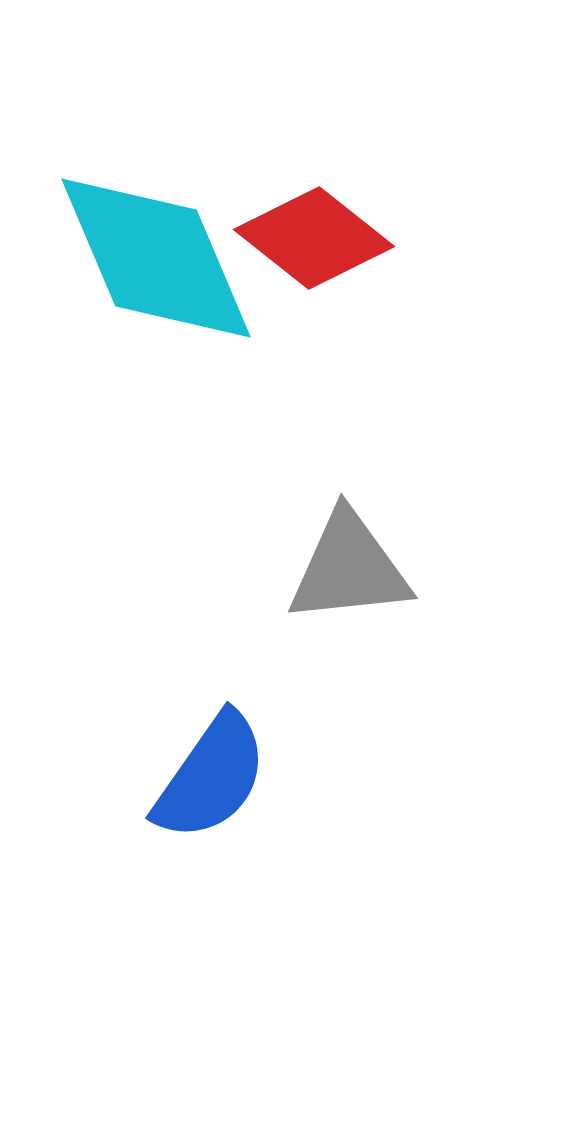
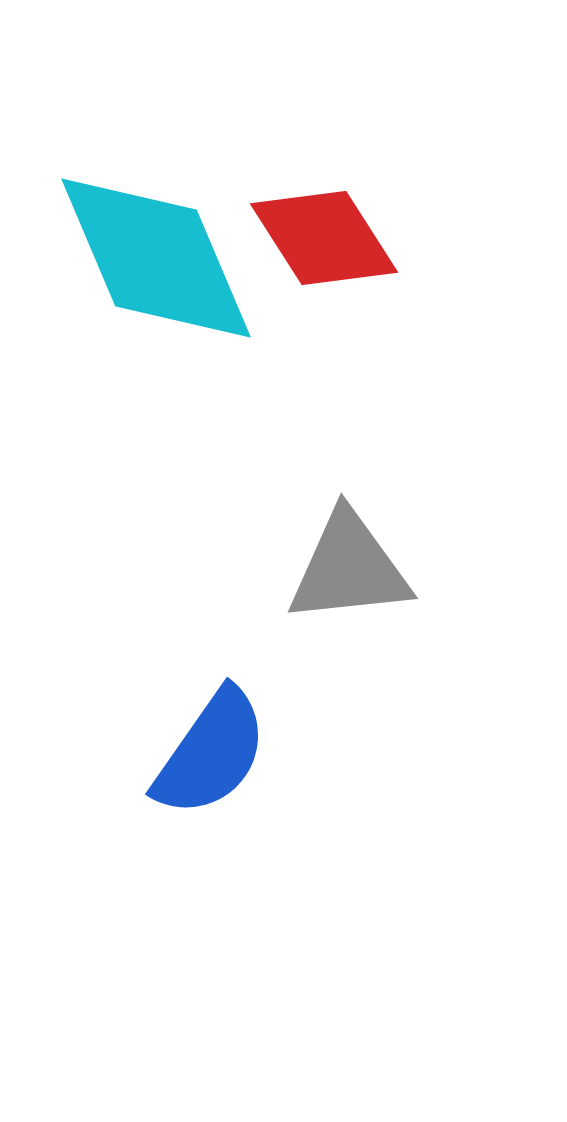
red diamond: moved 10 px right; rotated 19 degrees clockwise
blue semicircle: moved 24 px up
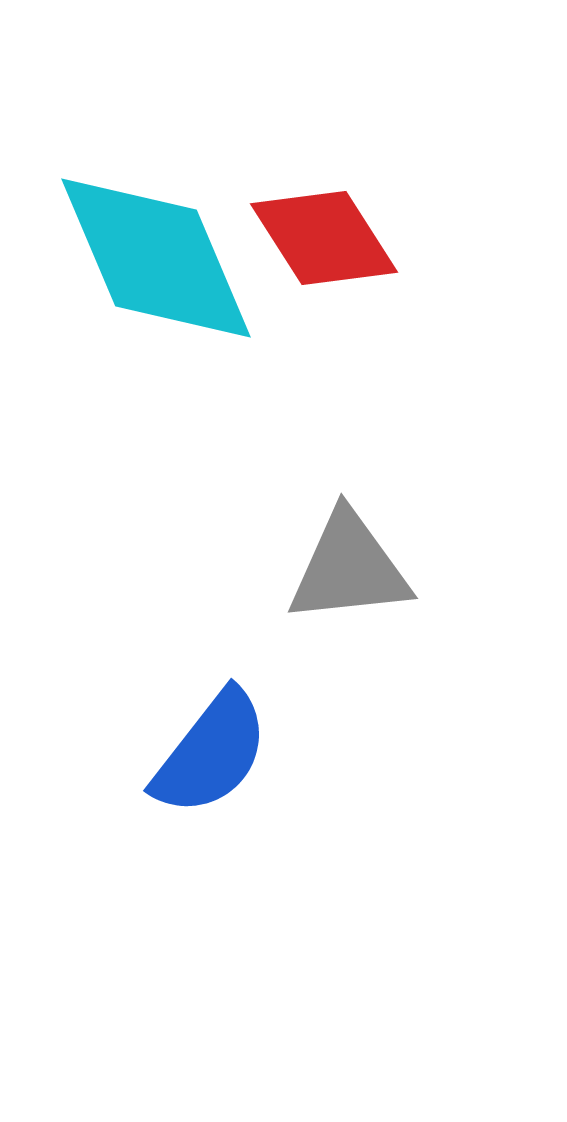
blue semicircle: rotated 3 degrees clockwise
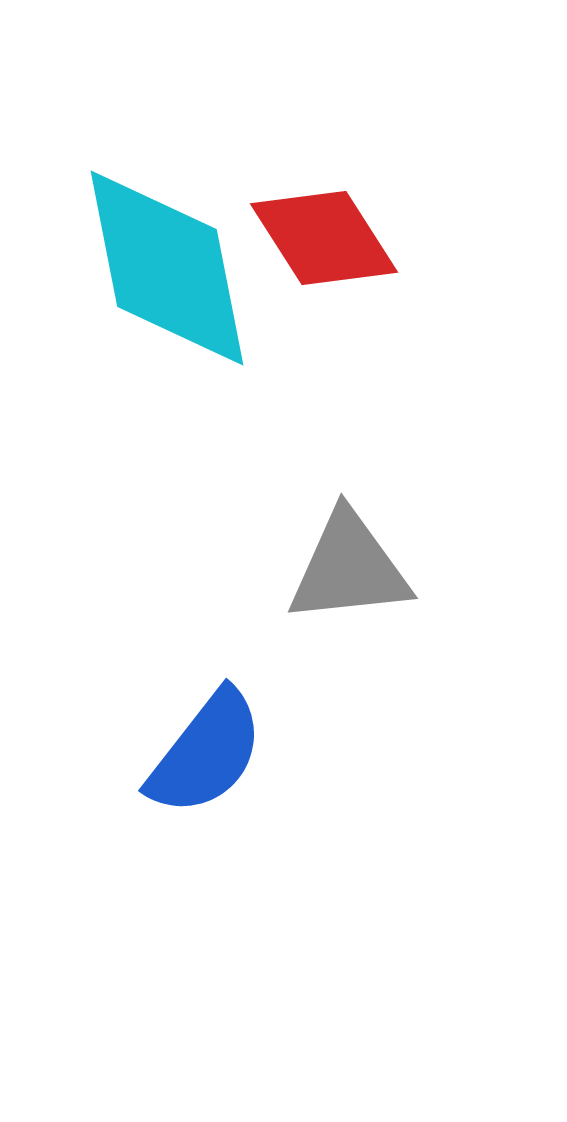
cyan diamond: moved 11 px right, 10 px down; rotated 12 degrees clockwise
blue semicircle: moved 5 px left
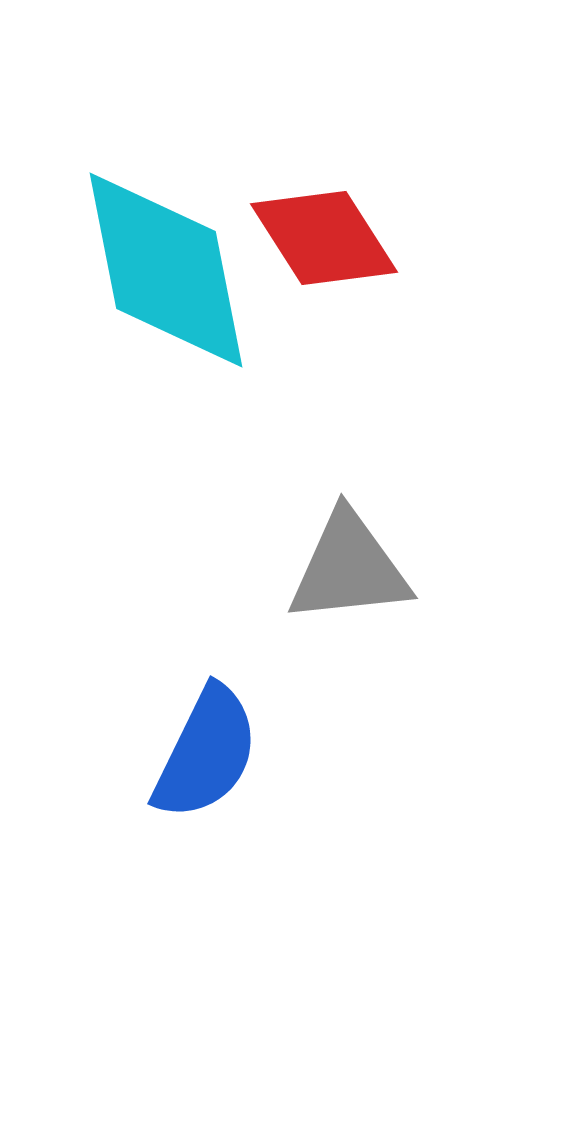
cyan diamond: moved 1 px left, 2 px down
blue semicircle: rotated 12 degrees counterclockwise
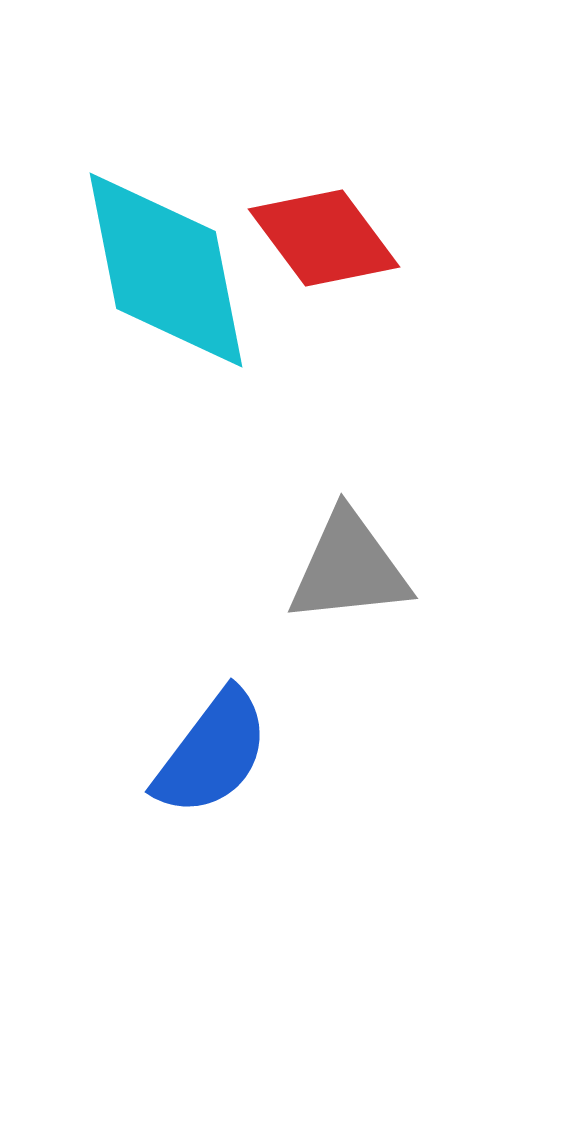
red diamond: rotated 4 degrees counterclockwise
blue semicircle: moved 6 px right; rotated 11 degrees clockwise
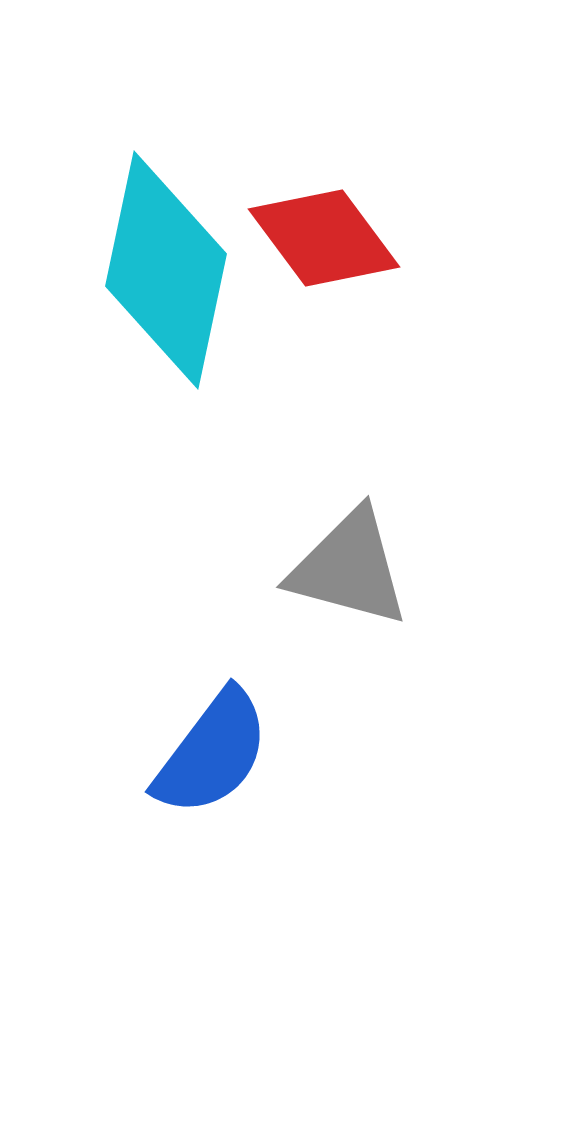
cyan diamond: rotated 23 degrees clockwise
gray triangle: rotated 21 degrees clockwise
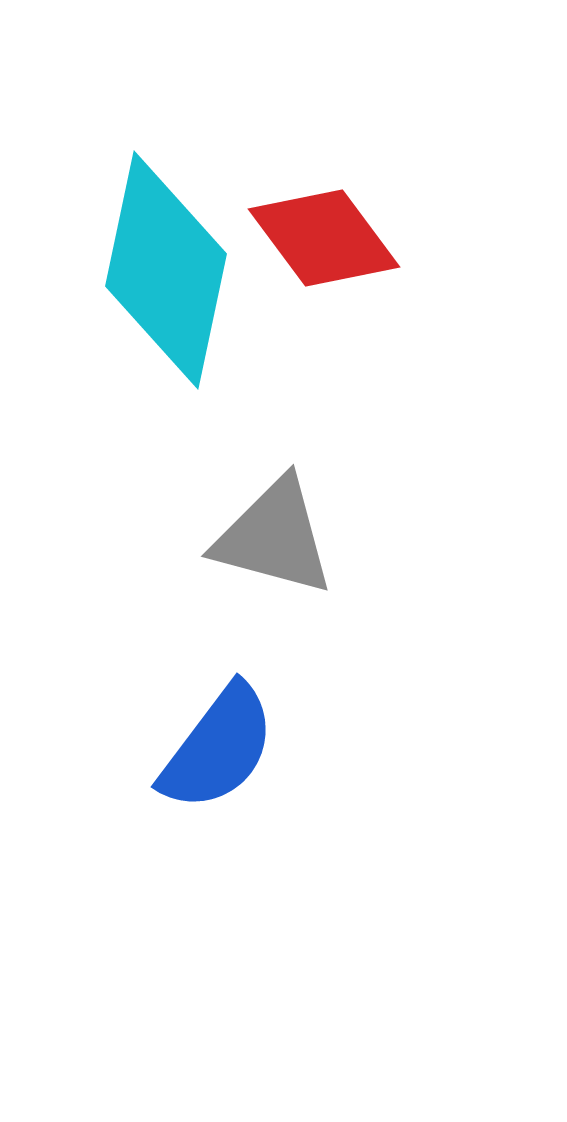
gray triangle: moved 75 px left, 31 px up
blue semicircle: moved 6 px right, 5 px up
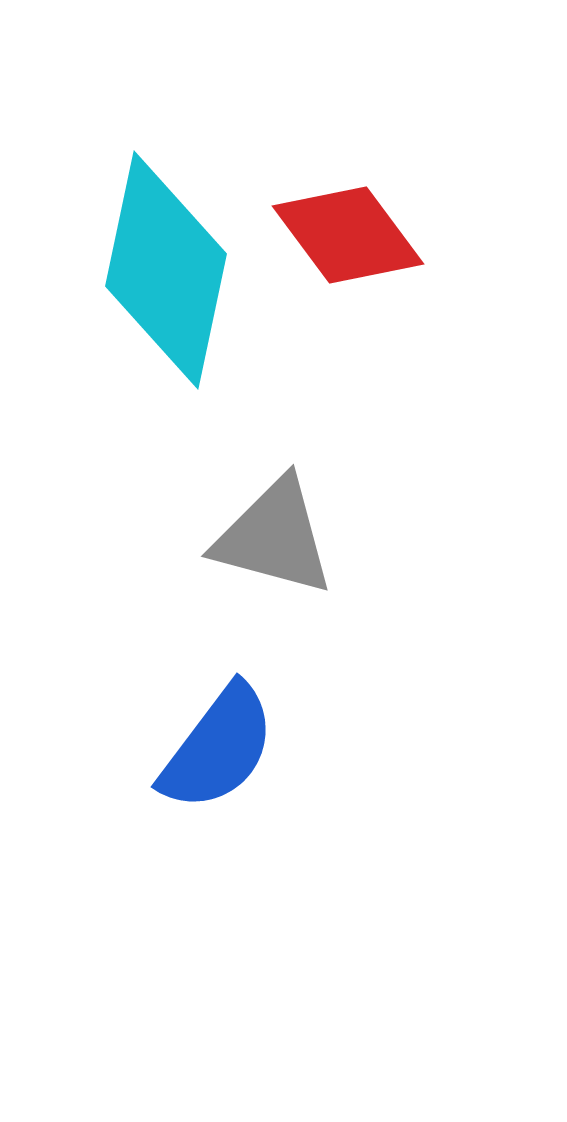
red diamond: moved 24 px right, 3 px up
